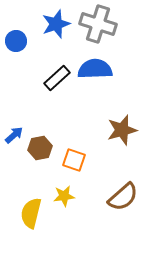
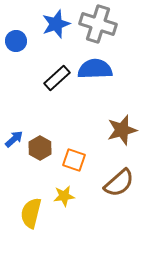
blue arrow: moved 4 px down
brown hexagon: rotated 20 degrees counterclockwise
brown semicircle: moved 4 px left, 14 px up
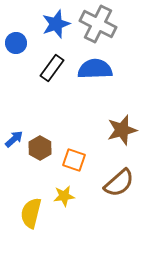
gray cross: rotated 9 degrees clockwise
blue circle: moved 2 px down
black rectangle: moved 5 px left, 10 px up; rotated 12 degrees counterclockwise
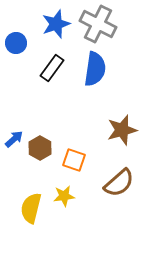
blue semicircle: rotated 100 degrees clockwise
yellow semicircle: moved 5 px up
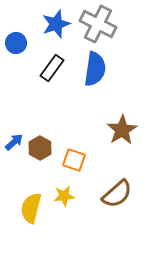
brown star: rotated 16 degrees counterclockwise
blue arrow: moved 3 px down
brown semicircle: moved 2 px left, 11 px down
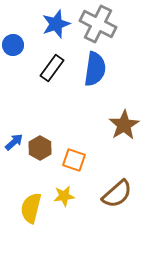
blue circle: moved 3 px left, 2 px down
brown star: moved 2 px right, 5 px up
